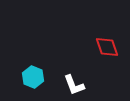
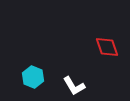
white L-shape: moved 1 px down; rotated 10 degrees counterclockwise
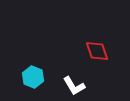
red diamond: moved 10 px left, 4 px down
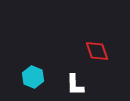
white L-shape: moved 1 px right, 1 px up; rotated 30 degrees clockwise
